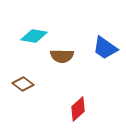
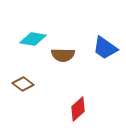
cyan diamond: moved 1 px left, 3 px down
brown semicircle: moved 1 px right, 1 px up
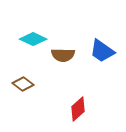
cyan diamond: rotated 16 degrees clockwise
blue trapezoid: moved 3 px left, 3 px down
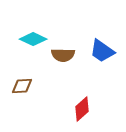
brown diamond: moved 1 px left, 2 px down; rotated 40 degrees counterclockwise
red diamond: moved 4 px right
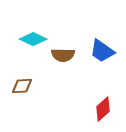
red diamond: moved 21 px right
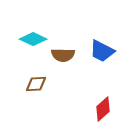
blue trapezoid: rotated 8 degrees counterclockwise
brown diamond: moved 14 px right, 2 px up
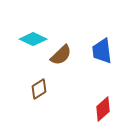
blue trapezoid: rotated 56 degrees clockwise
brown semicircle: moved 2 px left; rotated 45 degrees counterclockwise
brown diamond: moved 3 px right, 5 px down; rotated 30 degrees counterclockwise
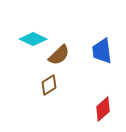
brown semicircle: moved 2 px left
brown diamond: moved 10 px right, 4 px up
